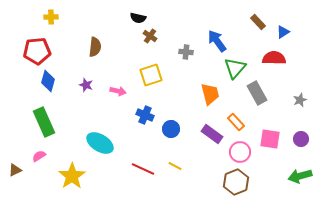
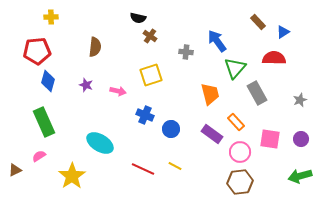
brown hexagon: moved 4 px right; rotated 15 degrees clockwise
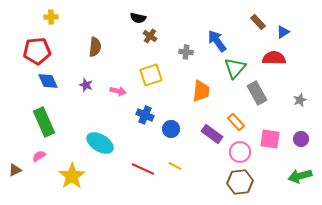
blue diamond: rotated 40 degrees counterclockwise
orange trapezoid: moved 9 px left, 3 px up; rotated 20 degrees clockwise
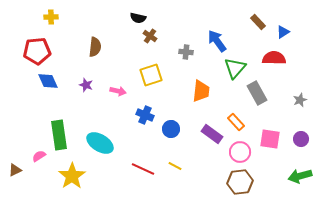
green rectangle: moved 15 px right, 13 px down; rotated 16 degrees clockwise
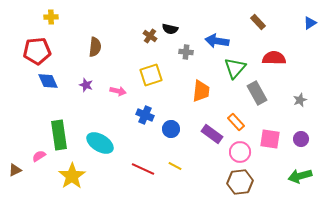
black semicircle: moved 32 px right, 11 px down
blue triangle: moved 27 px right, 9 px up
blue arrow: rotated 45 degrees counterclockwise
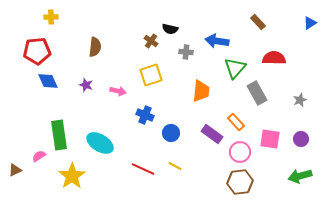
brown cross: moved 1 px right, 5 px down
blue circle: moved 4 px down
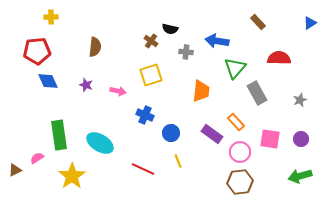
red semicircle: moved 5 px right
pink semicircle: moved 2 px left, 2 px down
yellow line: moved 3 px right, 5 px up; rotated 40 degrees clockwise
